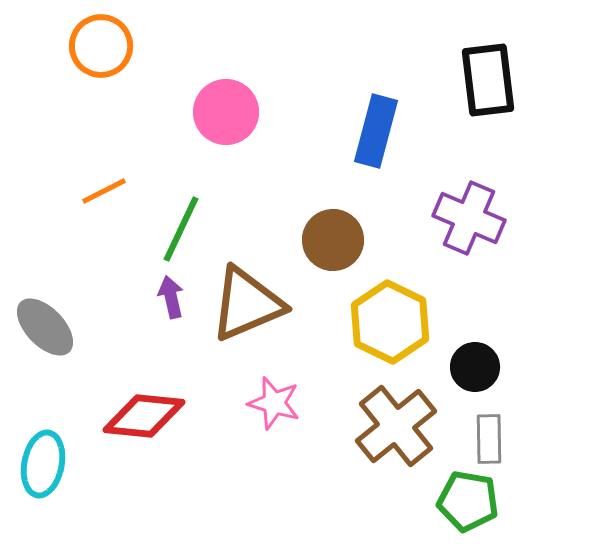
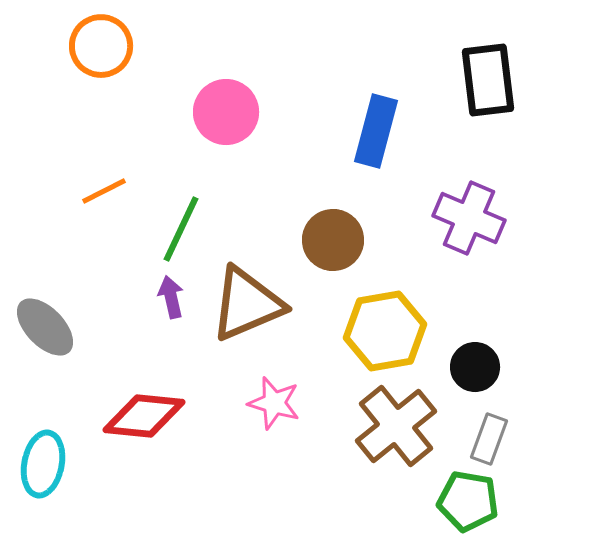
yellow hexagon: moved 5 px left, 9 px down; rotated 24 degrees clockwise
gray rectangle: rotated 21 degrees clockwise
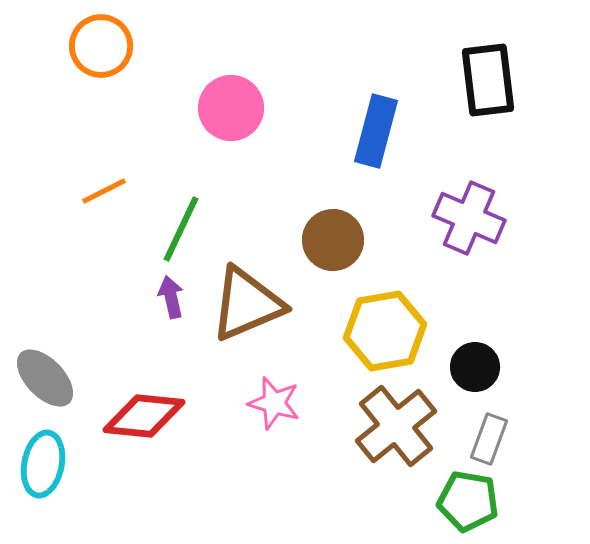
pink circle: moved 5 px right, 4 px up
gray ellipse: moved 51 px down
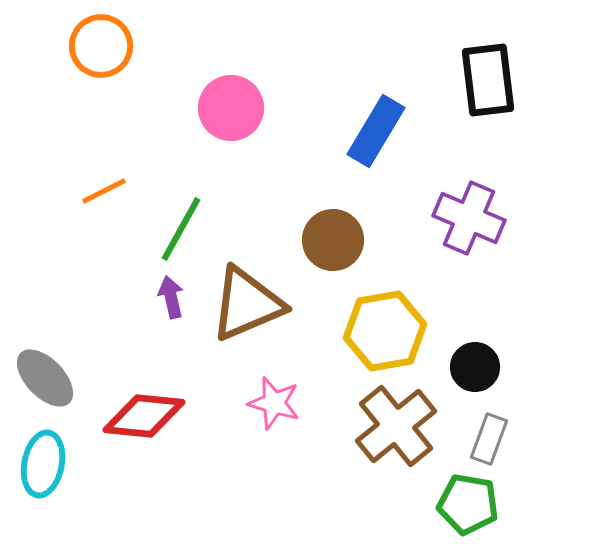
blue rectangle: rotated 16 degrees clockwise
green line: rotated 4 degrees clockwise
green pentagon: moved 3 px down
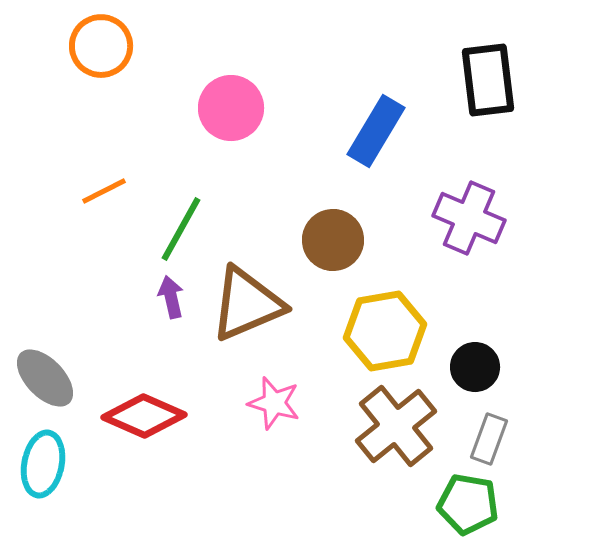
red diamond: rotated 18 degrees clockwise
